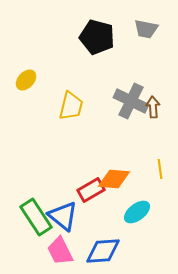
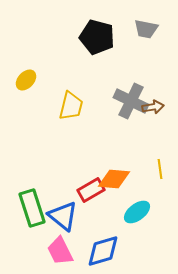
brown arrow: rotated 85 degrees clockwise
green rectangle: moved 4 px left, 9 px up; rotated 15 degrees clockwise
blue diamond: rotated 12 degrees counterclockwise
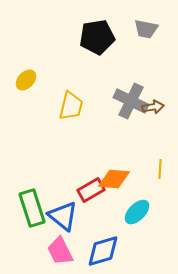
black pentagon: rotated 24 degrees counterclockwise
yellow line: rotated 12 degrees clockwise
cyan ellipse: rotated 8 degrees counterclockwise
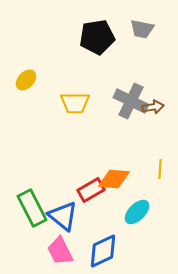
gray trapezoid: moved 4 px left
yellow trapezoid: moved 4 px right, 3 px up; rotated 76 degrees clockwise
green rectangle: rotated 9 degrees counterclockwise
blue diamond: rotated 9 degrees counterclockwise
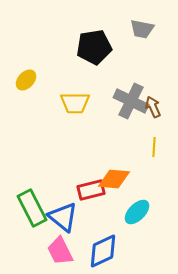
black pentagon: moved 3 px left, 10 px down
brown arrow: rotated 105 degrees counterclockwise
yellow line: moved 6 px left, 22 px up
red rectangle: rotated 16 degrees clockwise
blue triangle: moved 1 px down
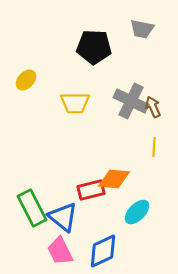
black pentagon: rotated 12 degrees clockwise
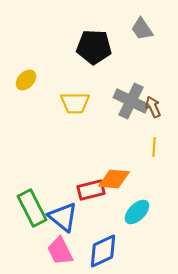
gray trapezoid: rotated 45 degrees clockwise
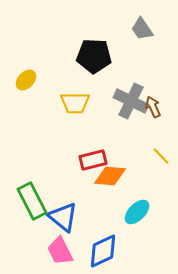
black pentagon: moved 9 px down
yellow line: moved 7 px right, 9 px down; rotated 48 degrees counterclockwise
orange diamond: moved 4 px left, 3 px up
red rectangle: moved 2 px right, 30 px up
green rectangle: moved 7 px up
